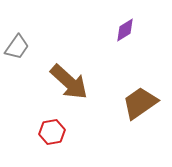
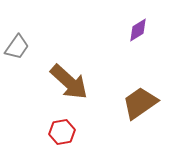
purple diamond: moved 13 px right
red hexagon: moved 10 px right
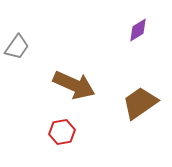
brown arrow: moved 5 px right, 3 px down; rotated 18 degrees counterclockwise
